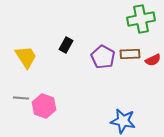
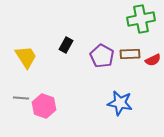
purple pentagon: moved 1 px left, 1 px up
blue star: moved 3 px left, 18 px up
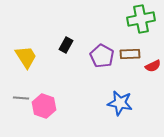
red semicircle: moved 6 px down
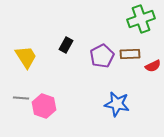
green cross: rotated 8 degrees counterclockwise
purple pentagon: rotated 15 degrees clockwise
blue star: moved 3 px left, 1 px down
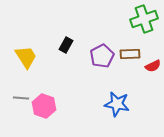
green cross: moved 3 px right
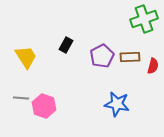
brown rectangle: moved 3 px down
red semicircle: rotated 49 degrees counterclockwise
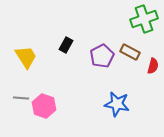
brown rectangle: moved 5 px up; rotated 30 degrees clockwise
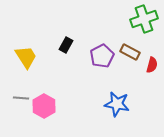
red semicircle: moved 1 px left, 1 px up
pink hexagon: rotated 10 degrees clockwise
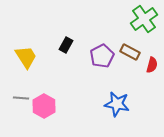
green cross: rotated 16 degrees counterclockwise
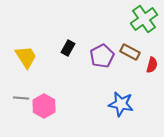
black rectangle: moved 2 px right, 3 px down
blue star: moved 4 px right
